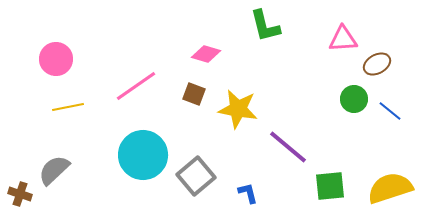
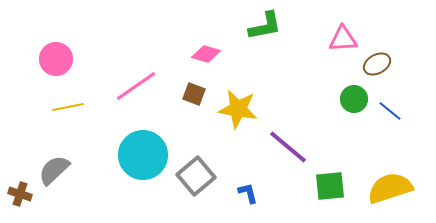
green L-shape: rotated 87 degrees counterclockwise
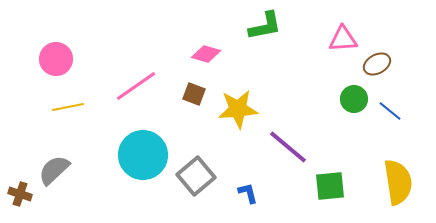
yellow star: rotated 15 degrees counterclockwise
yellow semicircle: moved 8 px right, 6 px up; rotated 99 degrees clockwise
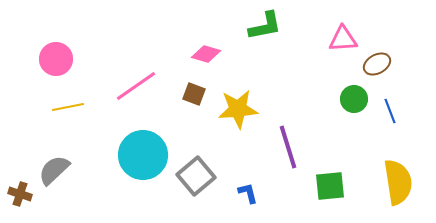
blue line: rotated 30 degrees clockwise
purple line: rotated 33 degrees clockwise
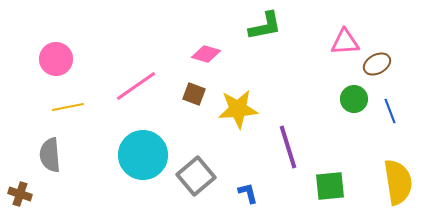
pink triangle: moved 2 px right, 3 px down
gray semicircle: moved 4 px left, 15 px up; rotated 52 degrees counterclockwise
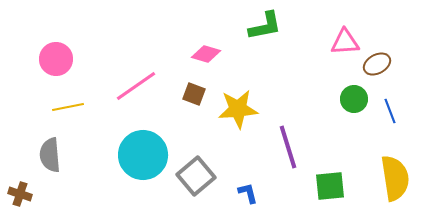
yellow semicircle: moved 3 px left, 4 px up
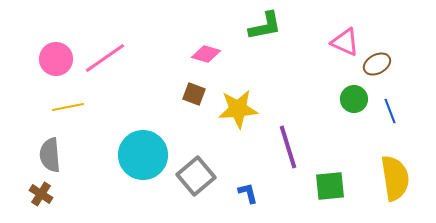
pink triangle: rotated 28 degrees clockwise
pink line: moved 31 px left, 28 px up
brown cross: moved 21 px right; rotated 15 degrees clockwise
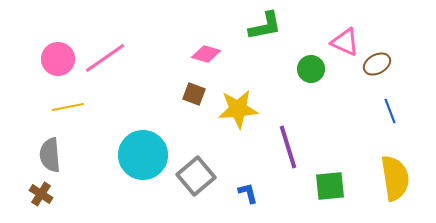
pink circle: moved 2 px right
green circle: moved 43 px left, 30 px up
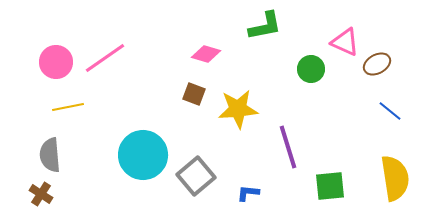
pink circle: moved 2 px left, 3 px down
blue line: rotated 30 degrees counterclockwise
blue L-shape: rotated 70 degrees counterclockwise
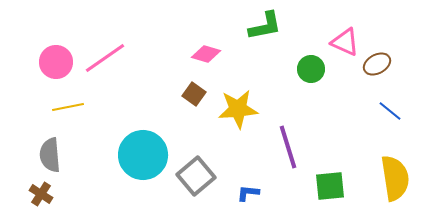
brown square: rotated 15 degrees clockwise
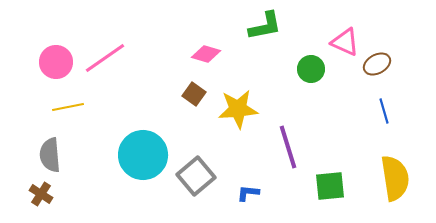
blue line: moved 6 px left; rotated 35 degrees clockwise
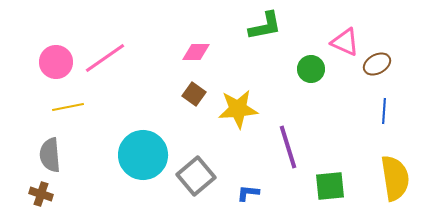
pink diamond: moved 10 px left, 2 px up; rotated 16 degrees counterclockwise
blue line: rotated 20 degrees clockwise
brown cross: rotated 15 degrees counterclockwise
